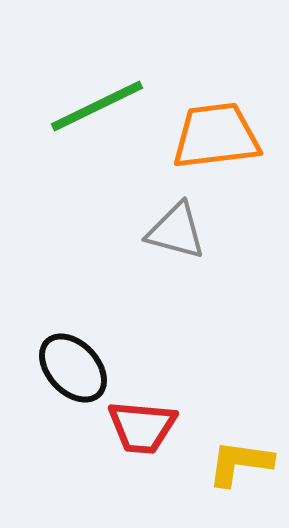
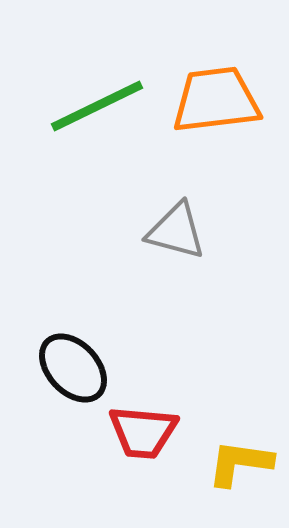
orange trapezoid: moved 36 px up
red trapezoid: moved 1 px right, 5 px down
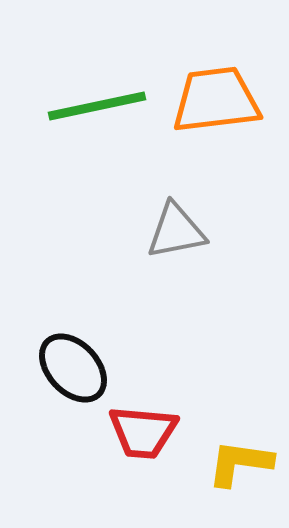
green line: rotated 14 degrees clockwise
gray triangle: rotated 26 degrees counterclockwise
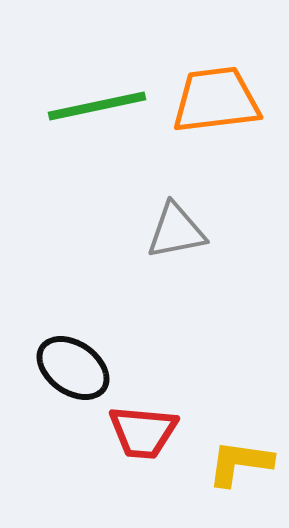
black ellipse: rotated 12 degrees counterclockwise
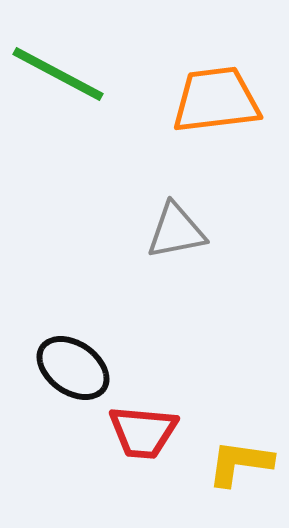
green line: moved 39 px left, 32 px up; rotated 40 degrees clockwise
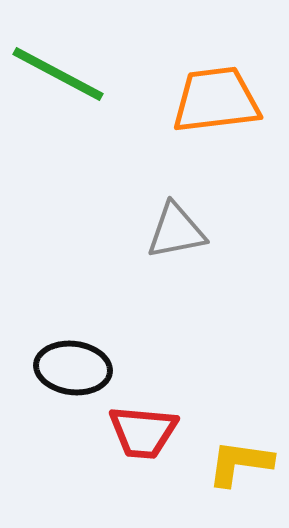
black ellipse: rotated 28 degrees counterclockwise
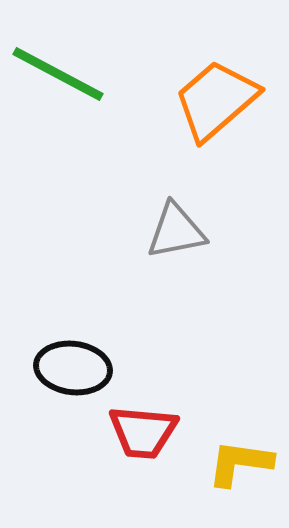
orange trapezoid: rotated 34 degrees counterclockwise
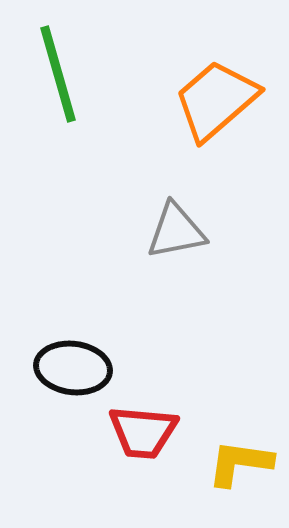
green line: rotated 46 degrees clockwise
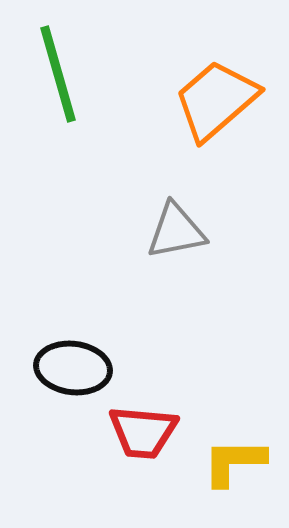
yellow L-shape: moved 6 px left, 1 px up; rotated 8 degrees counterclockwise
